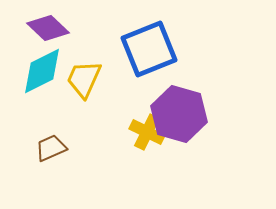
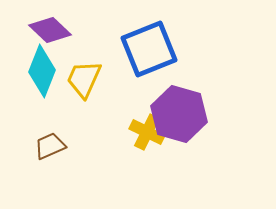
purple diamond: moved 2 px right, 2 px down
cyan diamond: rotated 42 degrees counterclockwise
brown trapezoid: moved 1 px left, 2 px up
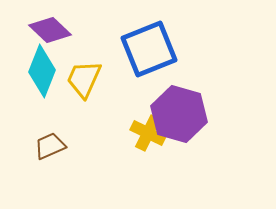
yellow cross: moved 1 px right, 1 px down
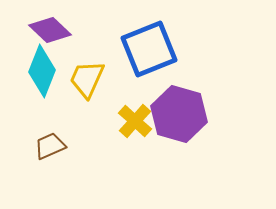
yellow trapezoid: moved 3 px right
yellow cross: moved 13 px left, 12 px up; rotated 16 degrees clockwise
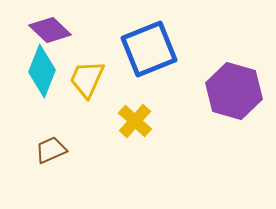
purple hexagon: moved 55 px right, 23 px up
brown trapezoid: moved 1 px right, 4 px down
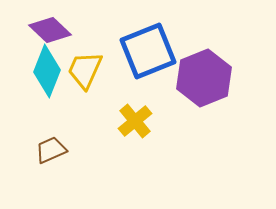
blue square: moved 1 px left, 2 px down
cyan diamond: moved 5 px right
yellow trapezoid: moved 2 px left, 9 px up
purple hexagon: moved 30 px left, 13 px up; rotated 22 degrees clockwise
yellow cross: rotated 8 degrees clockwise
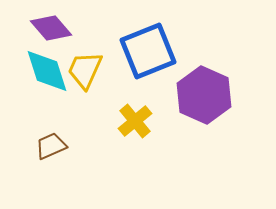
purple diamond: moved 1 px right, 2 px up; rotated 6 degrees clockwise
cyan diamond: rotated 39 degrees counterclockwise
purple hexagon: moved 17 px down; rotated 14 degrees counterclockwise
brown trapezoid: moved 4 px up
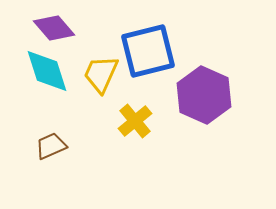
purple diamond: moved 3 px right
blue square: rotated 8 degrees clockwise
yellow trapezoid: moved 16 px right, 4 px down
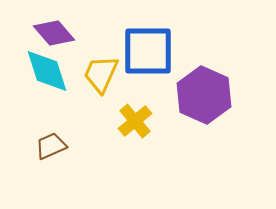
purple diamond: moved 5 px down
blue square: rotated 14 degrees clockwise
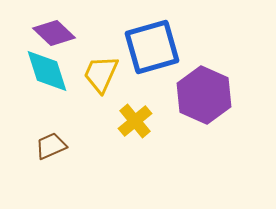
purple diamond: rotated 6 degrees counterclockwise
blue square: moved 4 px right, 4 px up; rotated 16 degrees counterclockwise
